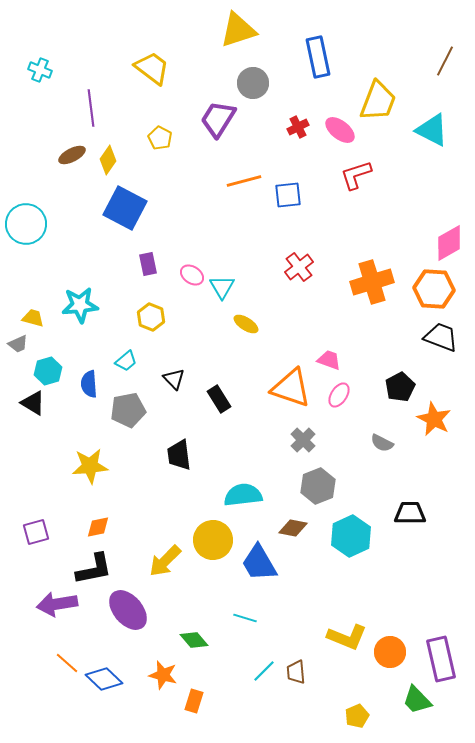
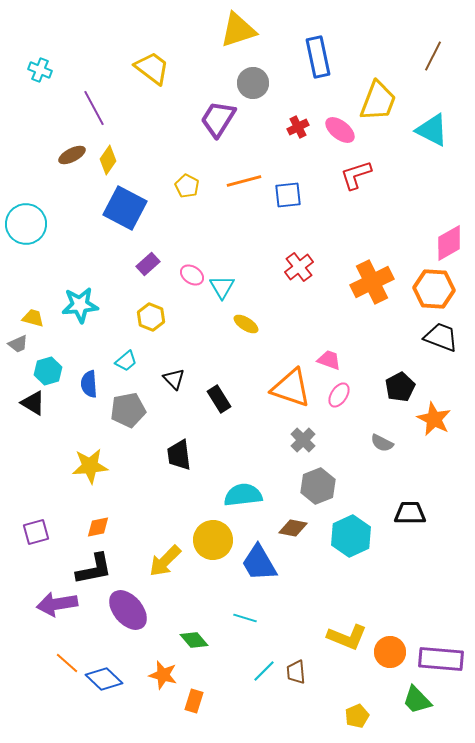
brown line at (445, 61): moved 12 px left, 5 px up
purple line at (91, 108): moved 3 px right; rotated 21 degrees counterclockwise
yellow pentagon at (160, 138): moved 27 px right, 48 px down
purple rectangle at (148, 264): rotated 60 degrees clockwise
orange cross at (372, 282): rotated 9 degrees counterclockwise
purple rectangle at (441, 659): rotated 72 degrees counterclockwise
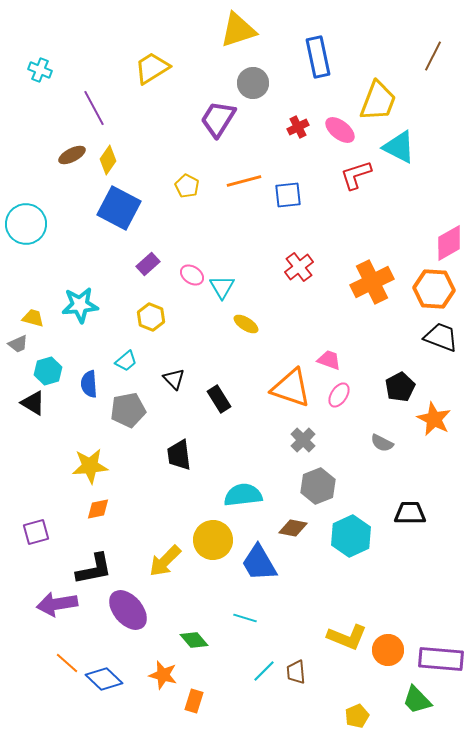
yellow trapezoid at (152, 68): rotated 69 degrees counterclockwise
cyan triangle at (432, 130): moved 33 px left, 17 px down
blue square at (125, 208): moved 6 px left
orange diamond at (98, 527): moved 18 px up
orange circle at (390, 652): moved 2 px left, 2 px up
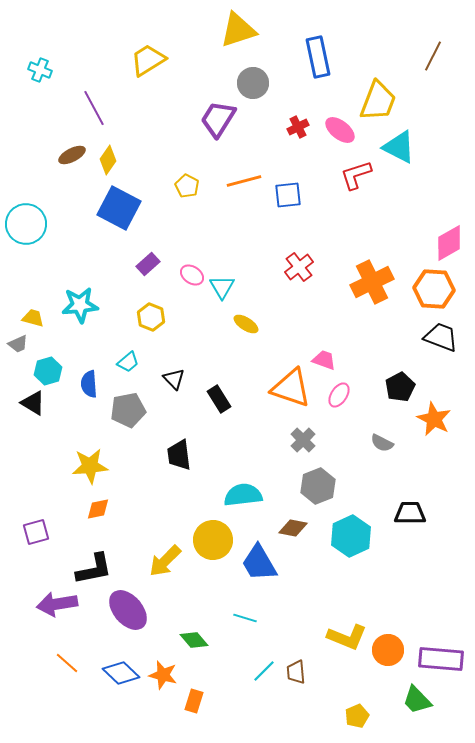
yellow trapezoid at (152, 68): moved 4 px left, 8 px up
pink trapezoid at (329, 360): moved 5 px left
cyan trapezoid at (126, 361): moved 2 px right, 1 px down
blue diamond at (104, 679): moved 17 px right, 6 px up
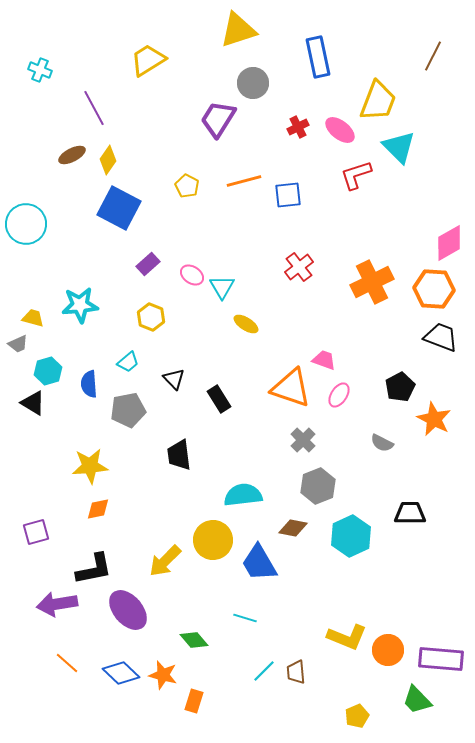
cyan triangle at (399, 147): rotated 18 degrees clockwise
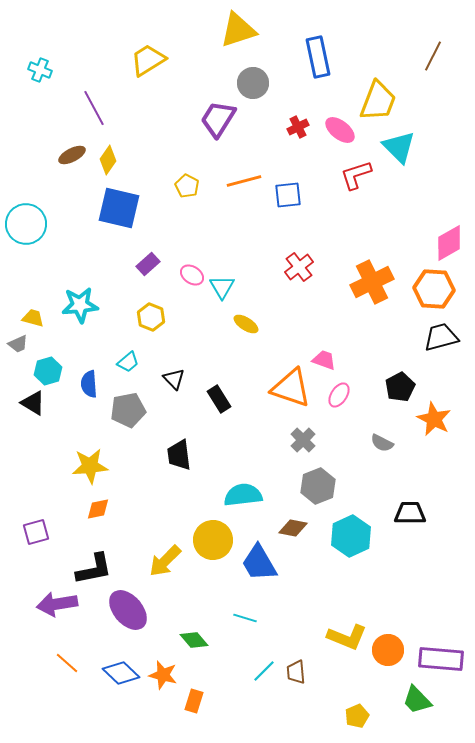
blue square at (119, 208): rotated 15 degrees counterclockwise
black trapezoid at (441, 337): rotated 36 degrees counterclockwise
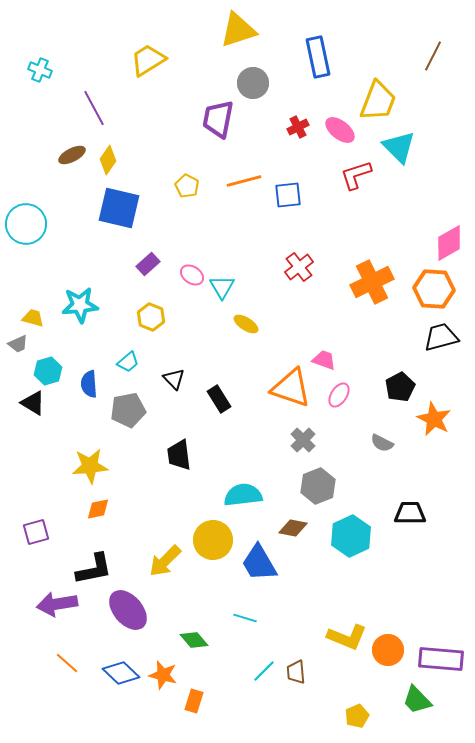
purple trapezoid at (218, 119): rotated 21 degrees counterclockwise
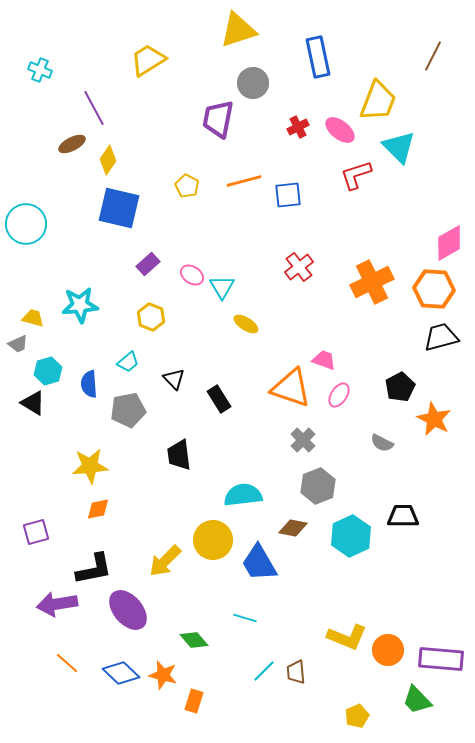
brown ellipse at (72, 155): moved 11 px up
black trapezoid at (410, 513): moved 7 px left, 3 px down
